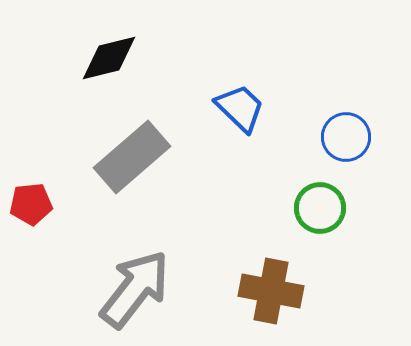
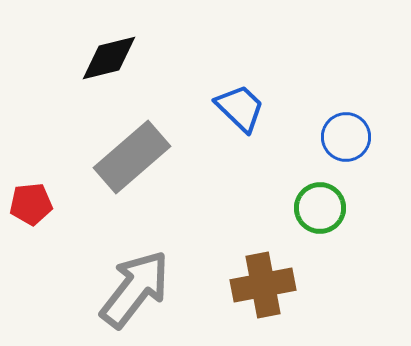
brown cross: moved 8 px left, 6 px up; rotated 22 degrees counterclockwise
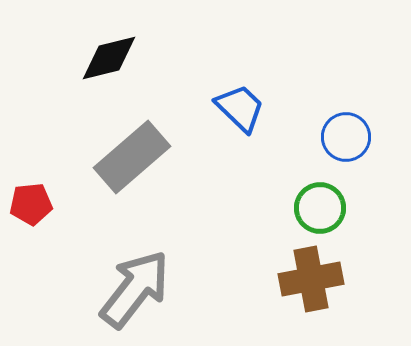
brown cross: moved 48 px right, 6 px up
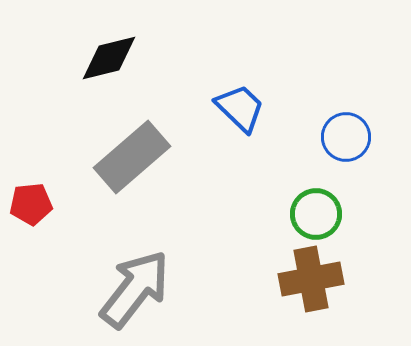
green circle: moved 4 px left, 6 px down
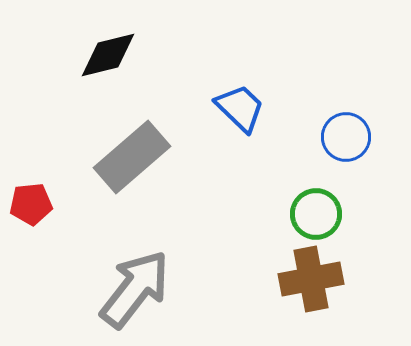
black diamond: moved 1 px left, 3 px up
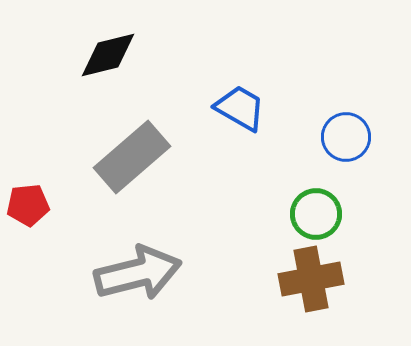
blue trapezoid: rotated 14 degrees counterclockwise
red pentagon: moved 3 px left, 1 px down
gray arrow: moved 3 px right, 16 px up; rotated 38 degrees clockwise
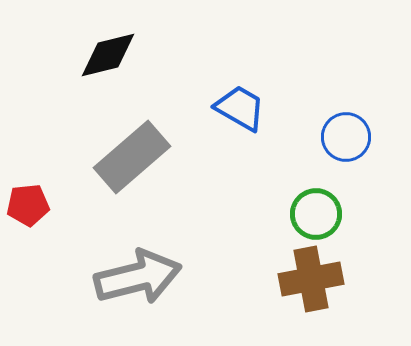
gray arrow: moved 4 px down
